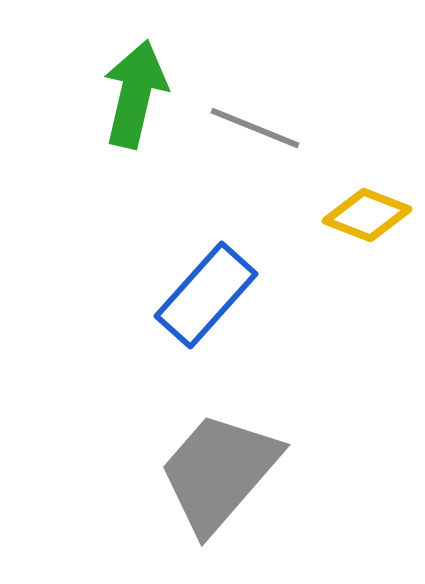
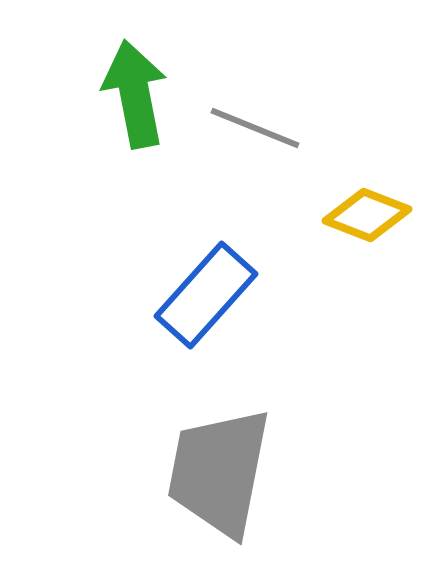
green arrow: rotated 24 degrees counterclockwise
gray trapezoid: rotated 30 degrees counterclockwise
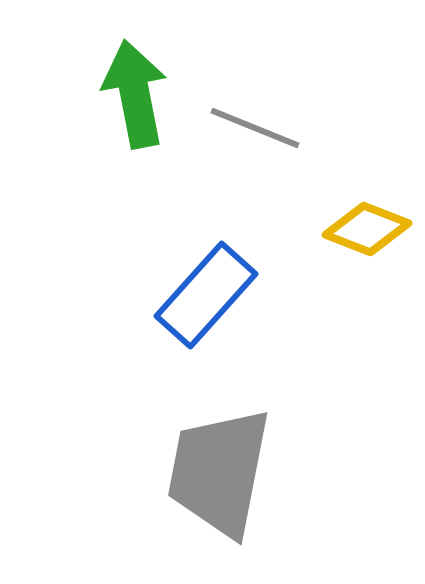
yellow diamond: moved 14 px down
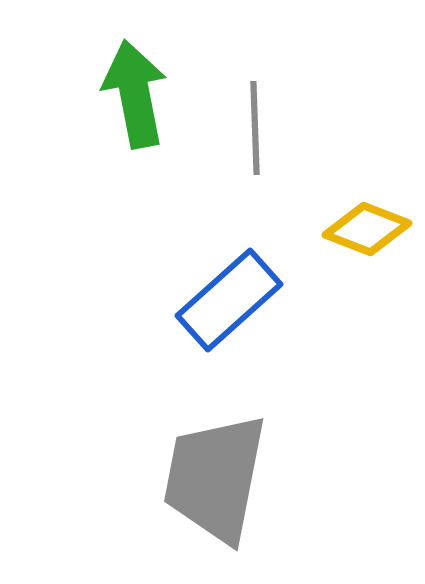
gray line: rotated 66 degrees clockwise
blue rectangle: moved 23 px right, 5 px down; rotated 6 degrees clockwise
gray trapezoid: moved 4 px left, 6 px down
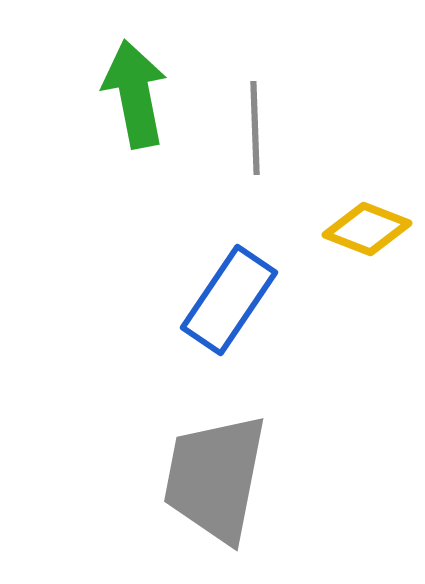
blue rectangle: rotated 14 degrees counterclockwise
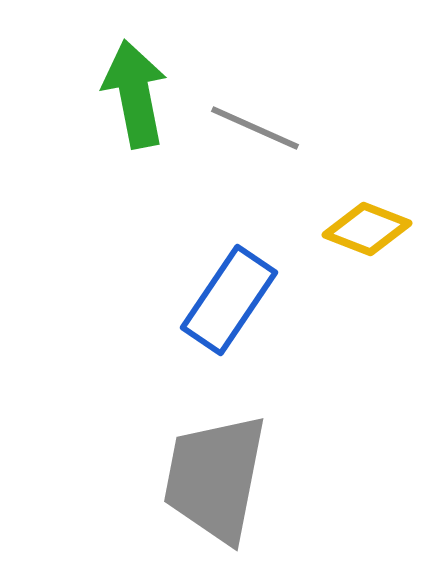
gray line: rotated 64 degrees counterclockwise
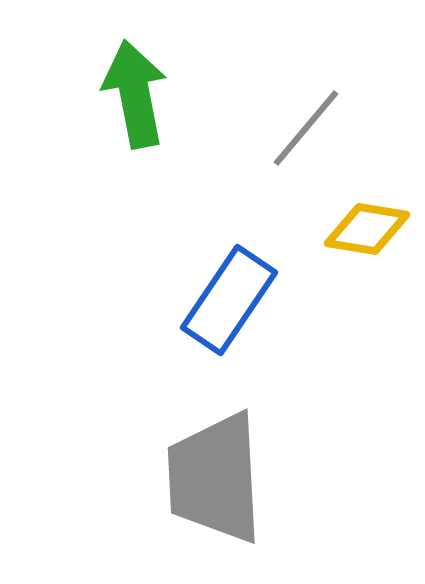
gray line: moved 51 px right; rotated 74 degrees counterclockwise
yellow diamond: rotated 12 degrees counterclockwise
gray trapezoid: rotated 14 degrees counterclockwise
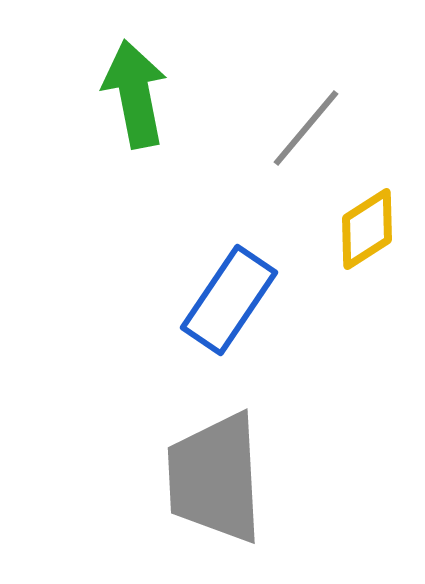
yellow diamond: rotated 42 degrees counterclockwise
